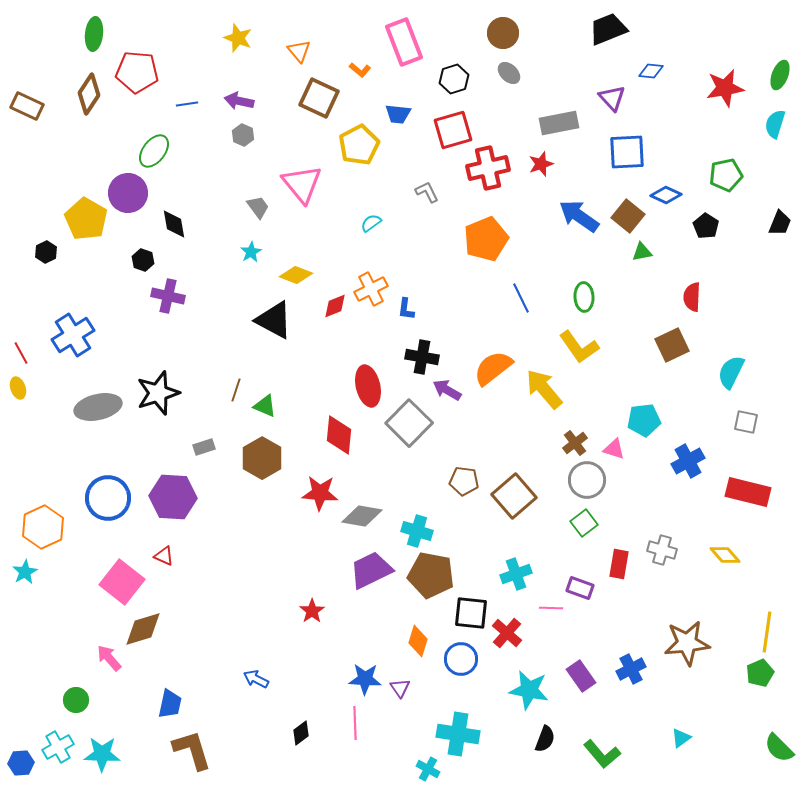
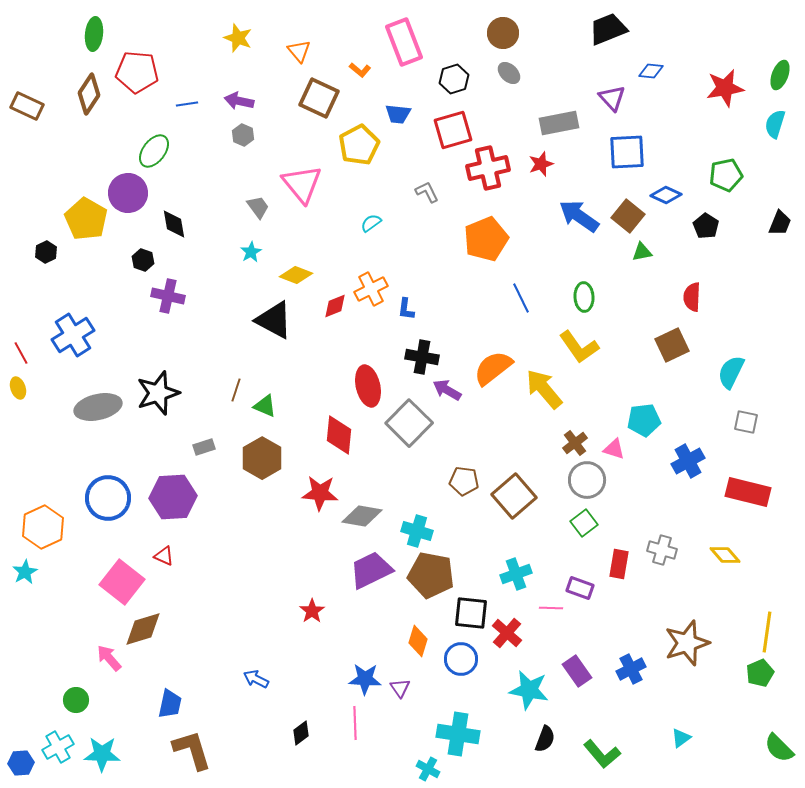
purple hexagon at (173, 497): rotated 6 degrees counterclockwise
brown star at (687, 643): rotated 12 degrees counterclockwise
purple rectangle at (581, 676): moved 4 px left, 5 px up
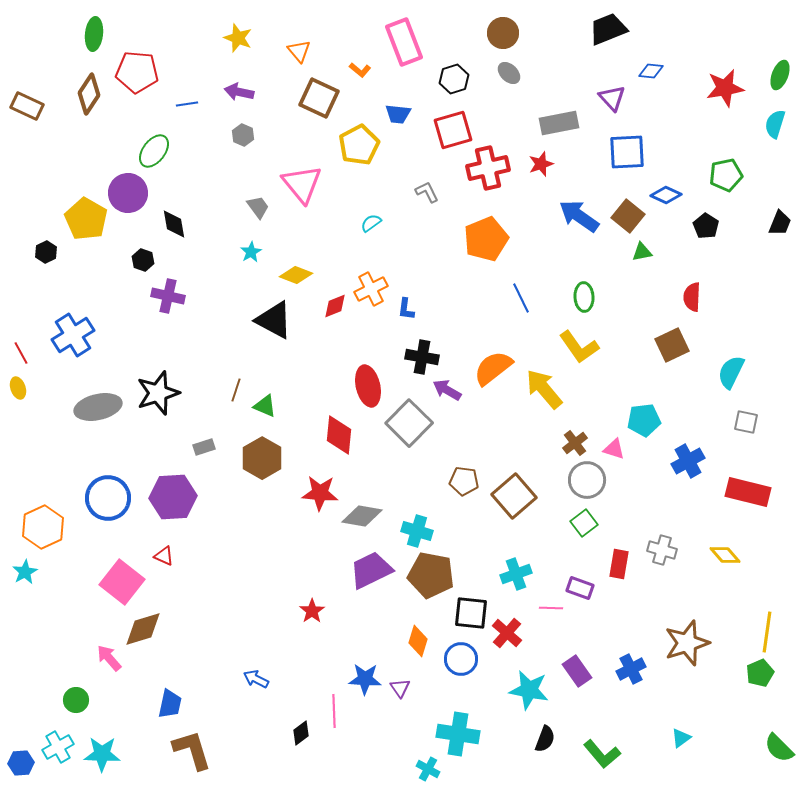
purple arrow at (239, 101): moved 9 px up
pink line at (355, 723): moved 21 px left, 12 px up
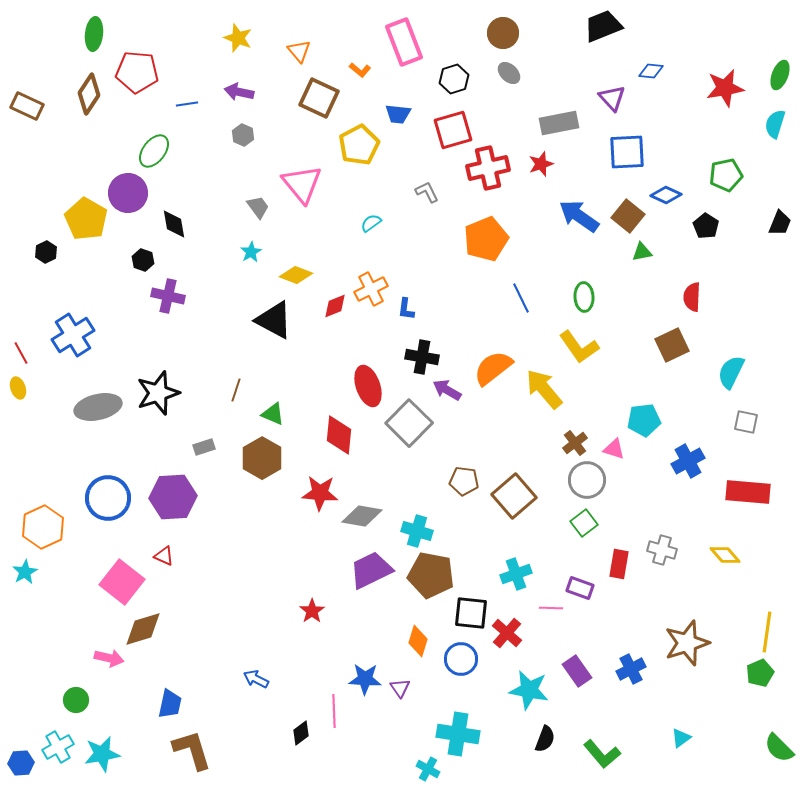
black trapezoid at (608, 29): moved 5 px left, 3 px up
red ellipse at (368, 386): rotated 6 degrees counterclockwise
green triangle at (265, 406): moved 8 px right, 8 px down
red rectangle at (748, 492): rotated 9 degrees counterclockwise
pink arrow at (109, 658): rotated 144 degrees clockwise
cyan star at (102, 754): rotated 12 degrees counterclockwise
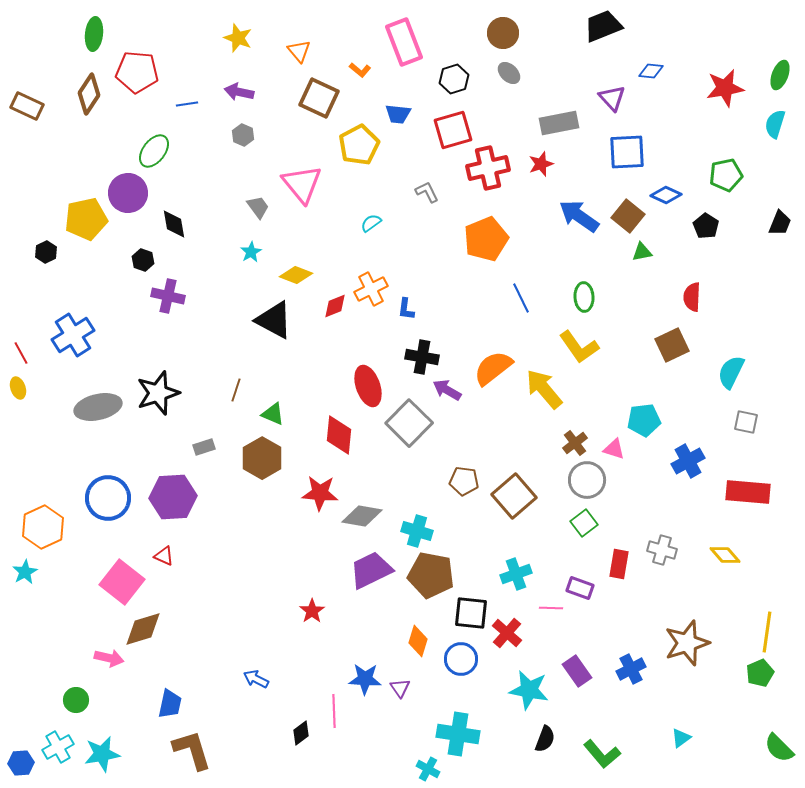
yellow pentagon at (86, 219): rotated 30 degrees clockwise
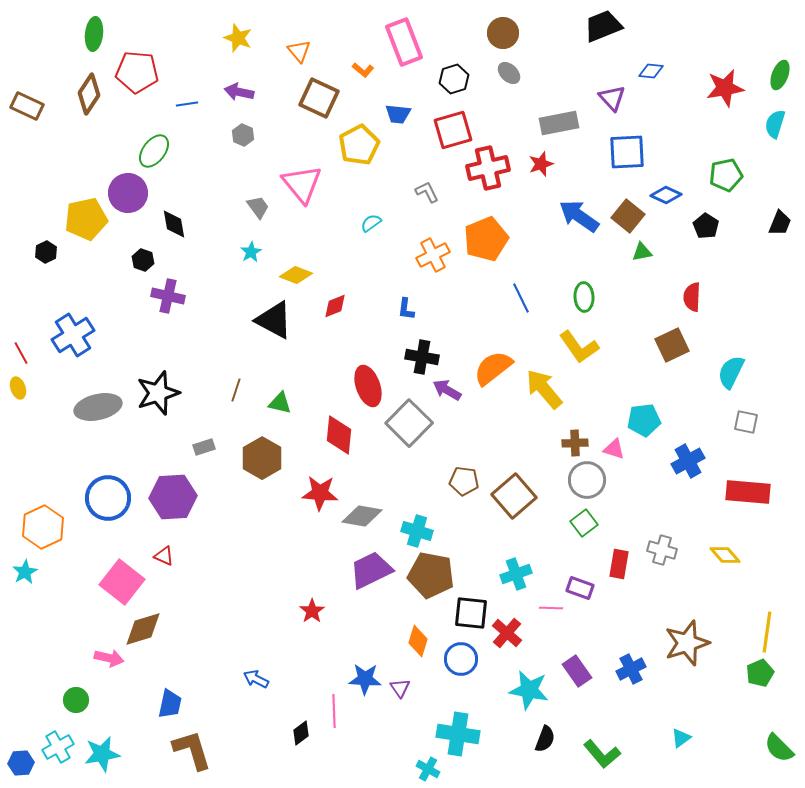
orange L-shape at (360, 70): moved 3 px right
orange cross at (371, 289): moved 62 px right, 34 px up
green triangle at (273, 414): moved 7 px right, 11 px up; rotated 10 degrees counterclockwise
brown cross at (575, 443): rotated 35 degrees clockwise
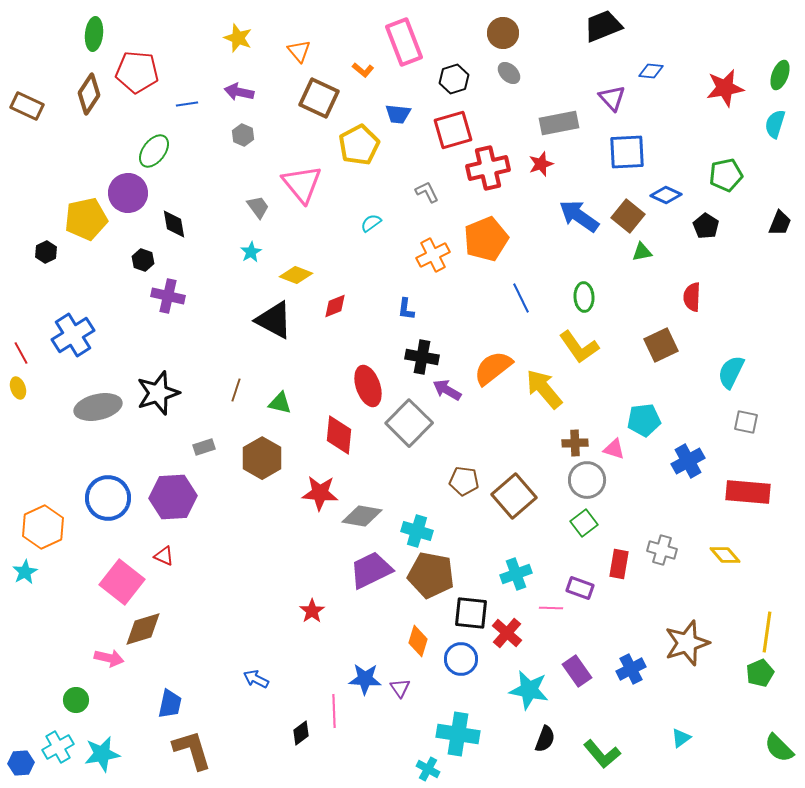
brown square at (672, 345): moved 11 px left
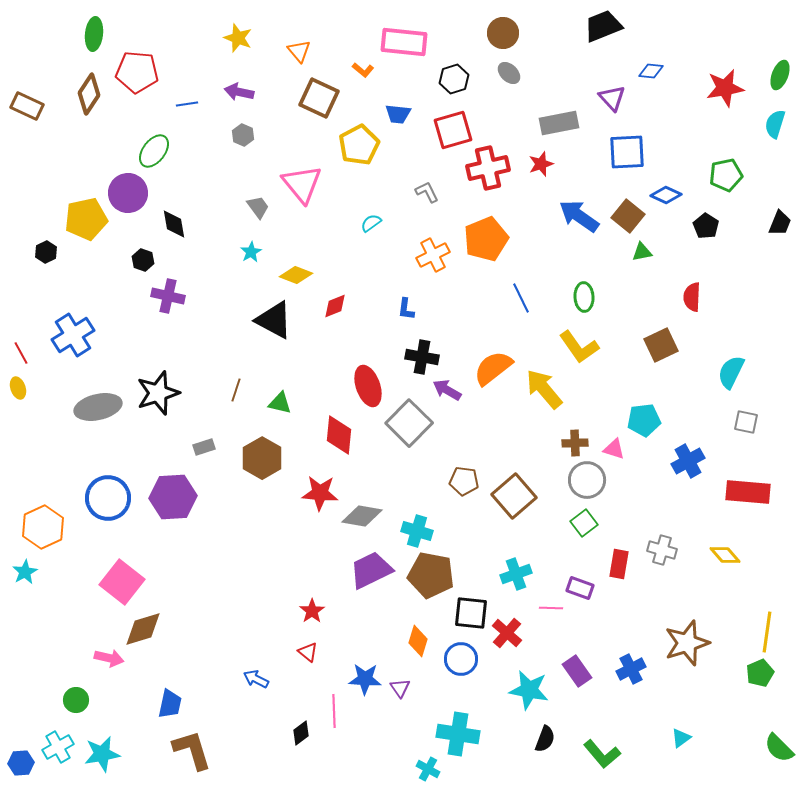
pink rectangle at (404, 42): rotated 63 degrees counterclockwise
red triangle at (164, 556): moved 144 px right, 96 px down; rotated 15 degrees clockwise
